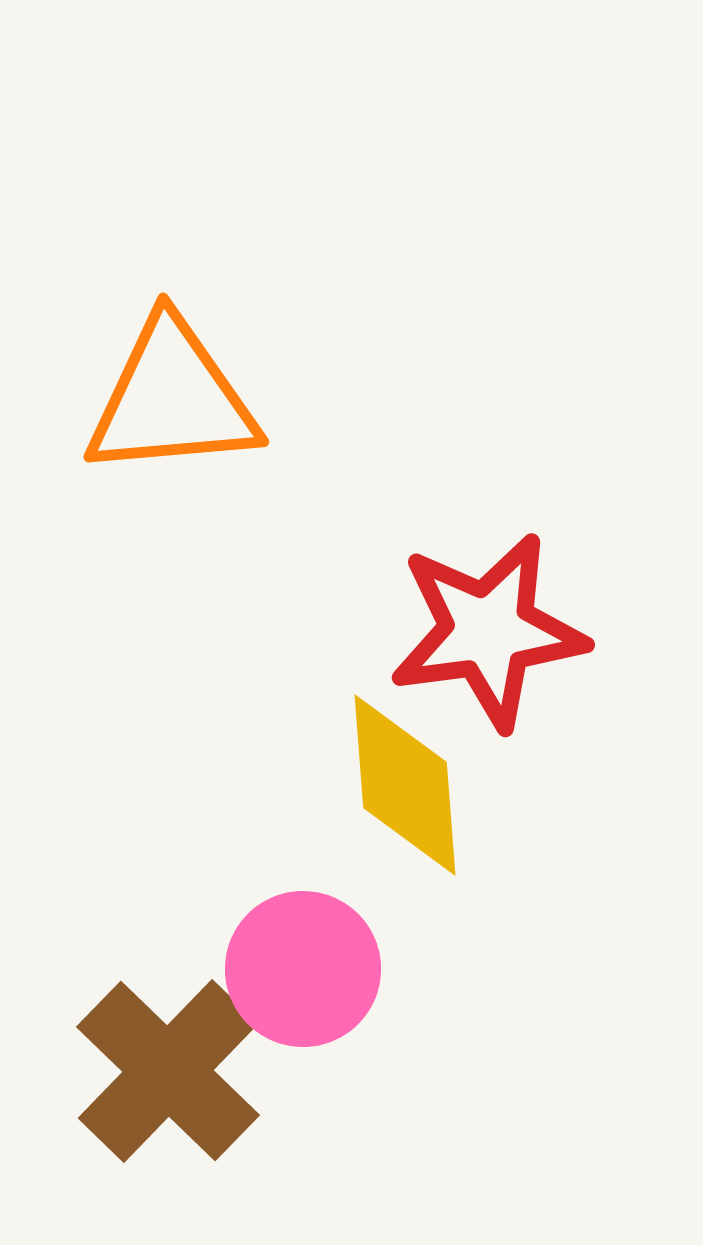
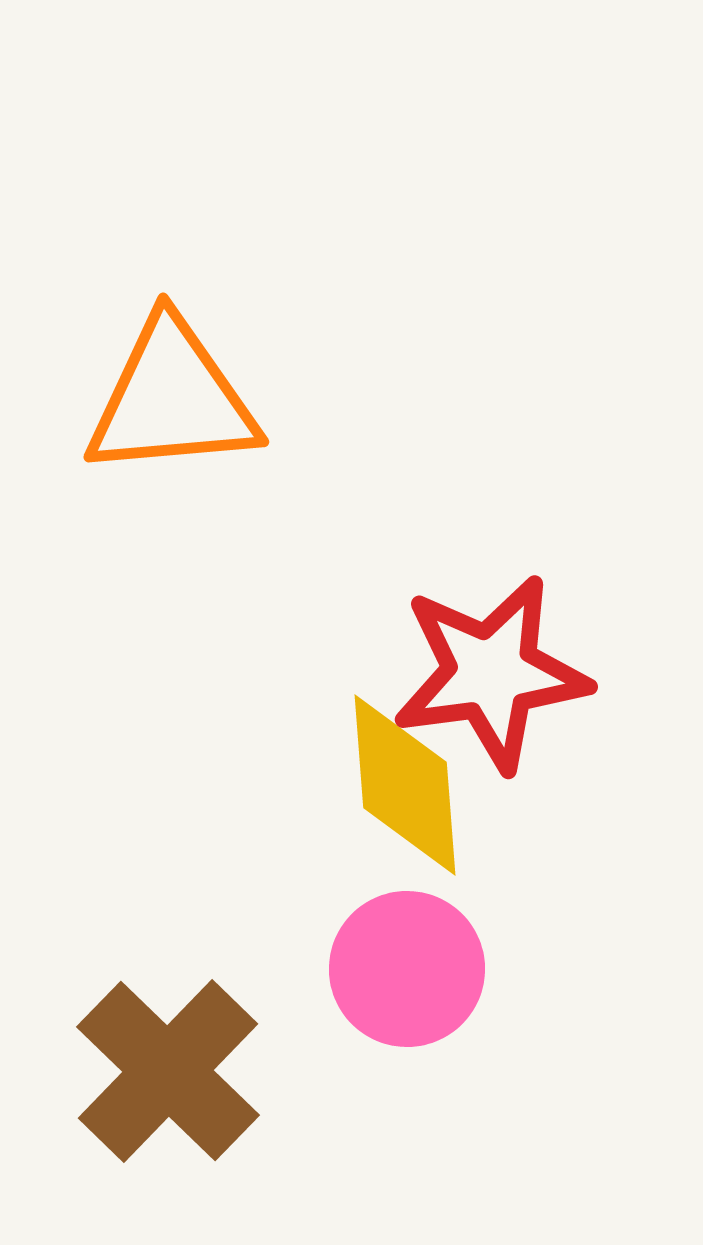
red star: moved 3 px right, 42 px down
pink circle: moved 104 px right
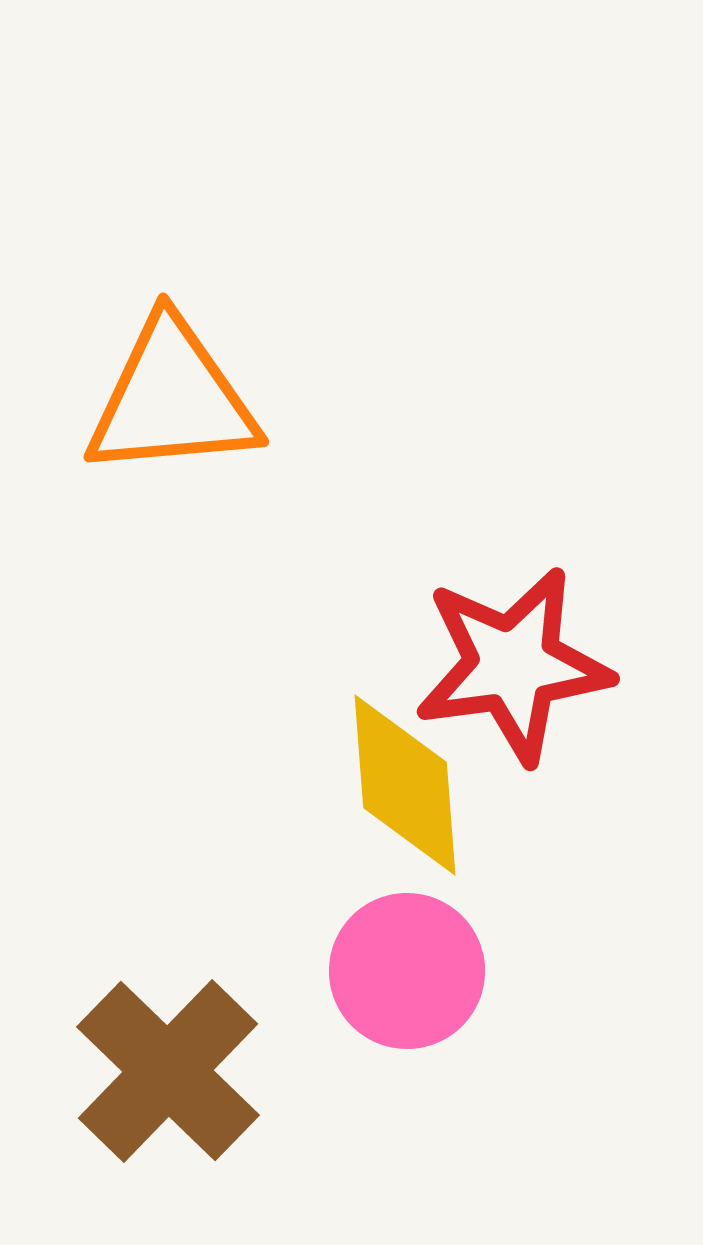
red star: moved 22 px right, 8 px up
pink circle: moved 2 px down
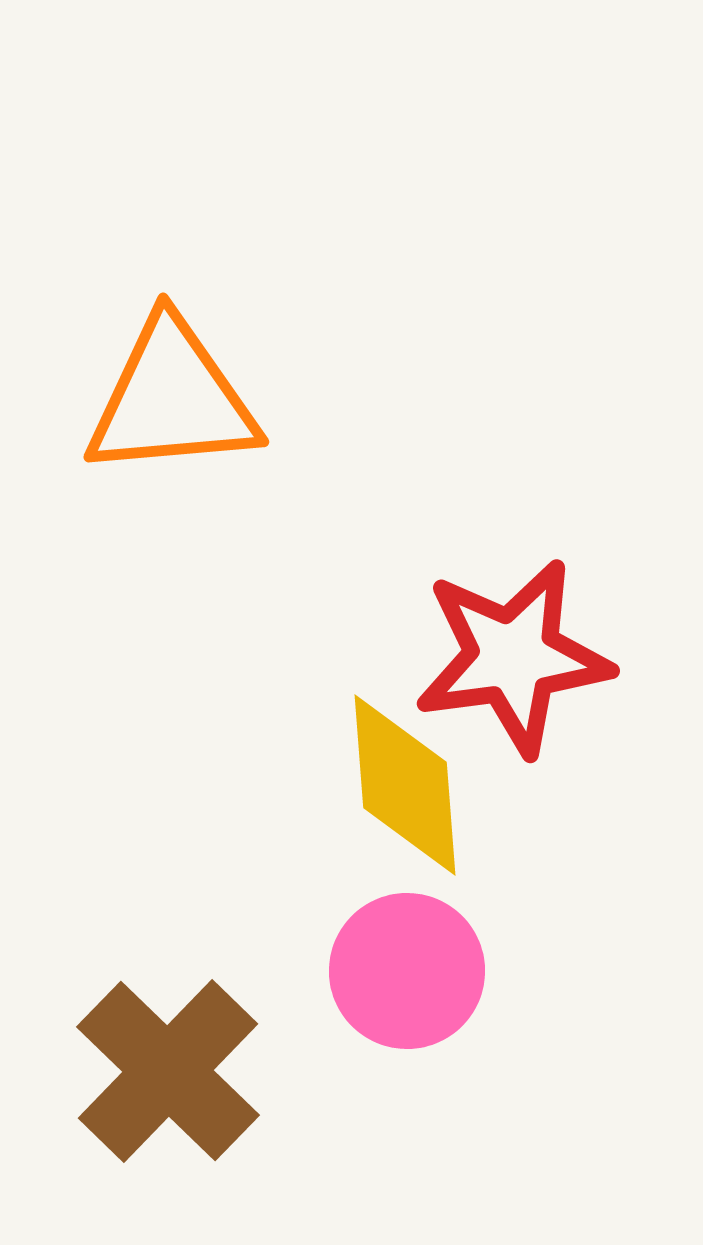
red star: moved 8 px up
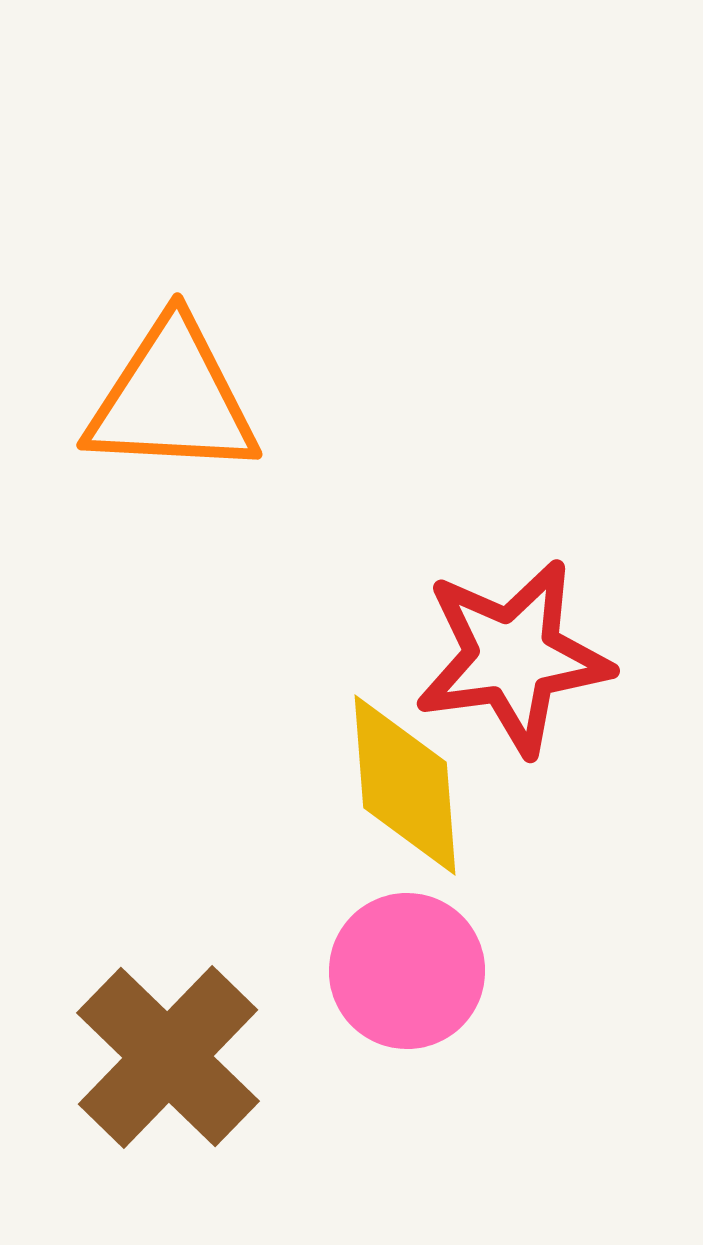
orange triangle: rotated 8 degrees clockwise
brown cross: moved 14 px up
